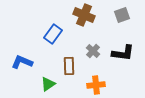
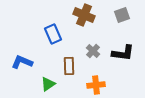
blue rectangle: rotated 60 degrees counterclockwise
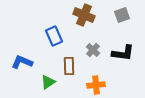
blue rectangle: moved 1 px right, 2 px down
gray cross: moved 1 px up
green triangle: moved 2 px up
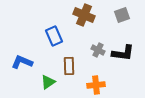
gray cross: moved 5 px right; rotated 16 degrees counterclockwise
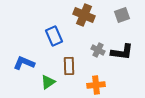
black L-shape: moved 1 px left, 1 px up
blue L-shape: moved 2 px right, 1 px down
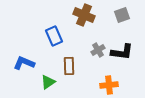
gray cross: rotated 32 degrees clockwise
orange cross: moved 13 px right
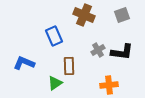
green triangle: moved 7 px right, 1 px down
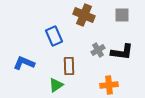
gray square: rotated 21 degrees clockwise
green triangle: moved 1 px right, 2 px down
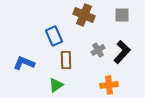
black L-shape: rotated 55 degrees counterclockwise
brown rectangle: moved 3 px left, 6 px up
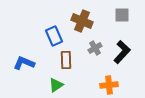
brown cross: moved 2 px left, 6 px down
gray cross: moved 3 px left, 2 px up
